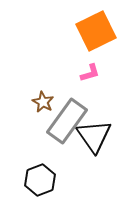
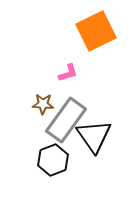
pink L-shape: moved 22 px left
brown star: moved 2 px down; rotated 25 degrees counterclockwise
gray rectangle: moved 1 px left, 1 px up
black hexagon: moved 13 px right, 20 px up
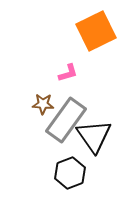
black hexagon: moved 17 px right, 13 px down
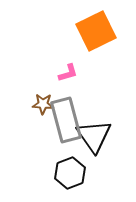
gray rectangle: rotated 51 degrees counterclockwise
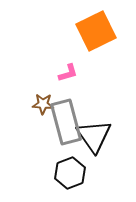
gray rectangle: moved 2 px down
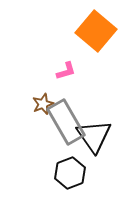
orange square: rotated 24 degrees counterclockwise
pink L-shape: moved 2 px left, 2 px up
brown star: rotated 25 degrees counterclockwise
gray rectangle: rotated 15 degrees counterclockwise
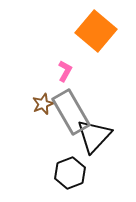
pink L-shape: moved 1 px left; rotated 45 degrees counterclockwise
gray rectangle: moved 5 px right, 10 px up
black triangle: rotated 18 degrees clockwise
